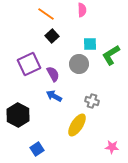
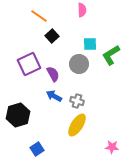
orange line: moved 7 px left, 2 px down
gray cross: moved 15 px left
black hexagon: rotated 15 degrees clockwise
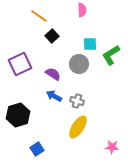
purple square: moved 9 px left
purple semicircle: rotated 28 degrees counterclockwise
yellow ellipse: moved 1 px right, 2 px down
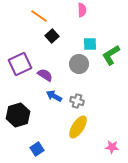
purple semicircle: moved 8 px left, 1 px down
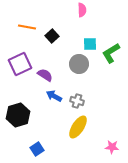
orange line: moved 12 px left, 11 px down; rotated 24 degrees counterclockwise
green L-shape: moved 2 px up
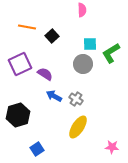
gray circle: moved 4 px right
purple semicircle: moved 1 px up
gray cross: moved 1 px left, 2 px up; rotated 16 degrees clockwise
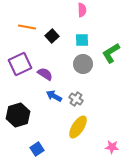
cyan square: moved 8 px left, 4 px up
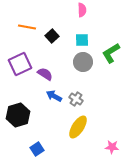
gray circle: moved 2 px up
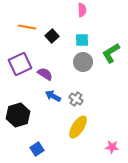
blue arrow: moved 1 px left
